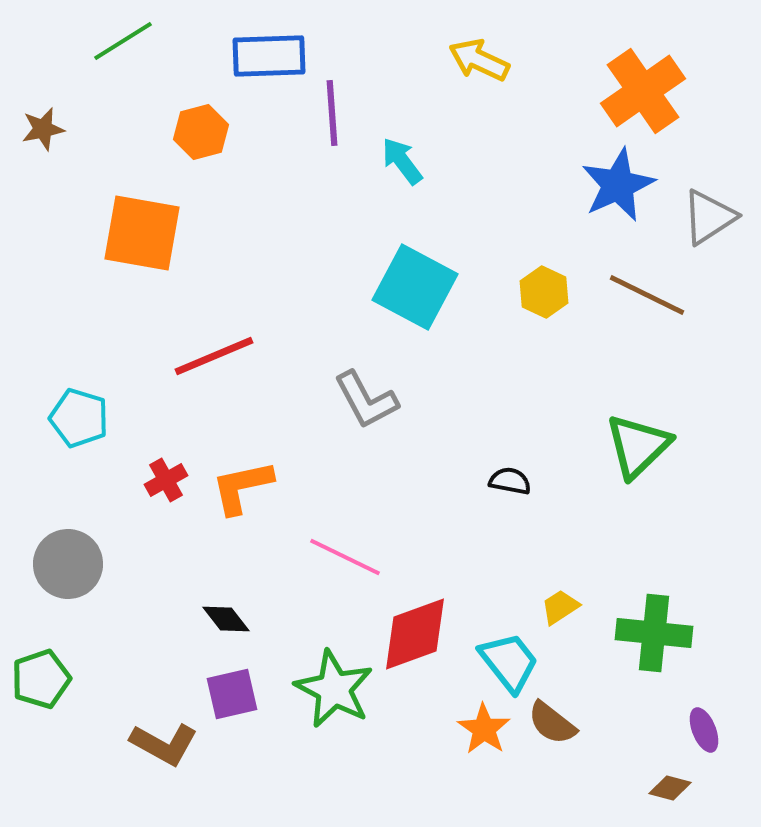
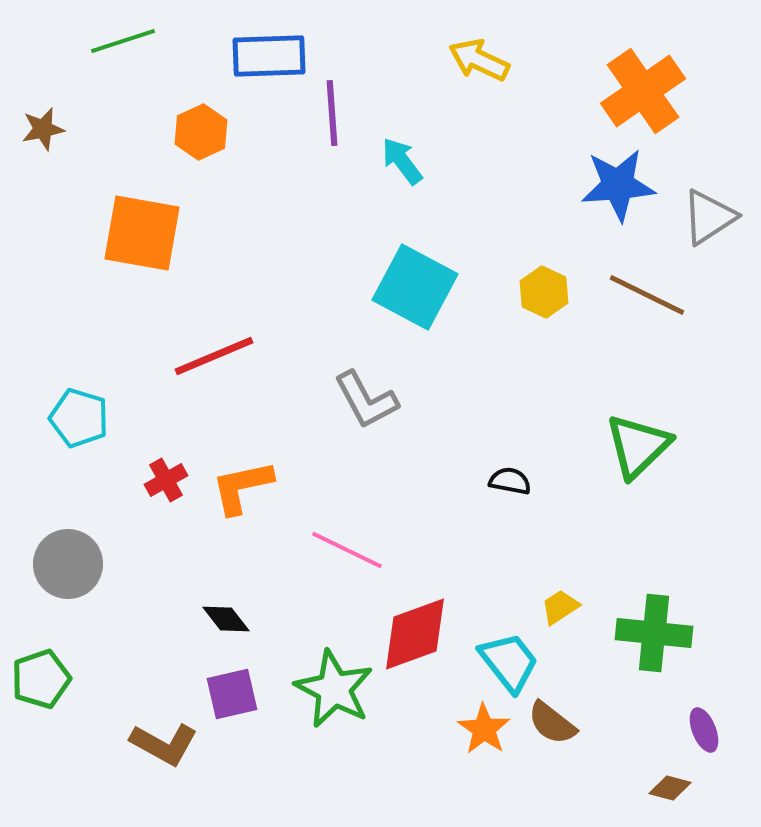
green line: rotated 14 degrees clockwise
orange hexagon: rotated 10 degrees counterclockwise
blue star: rotated 20 degrees clockwise
pink line: moved 2 px right, 7 px up
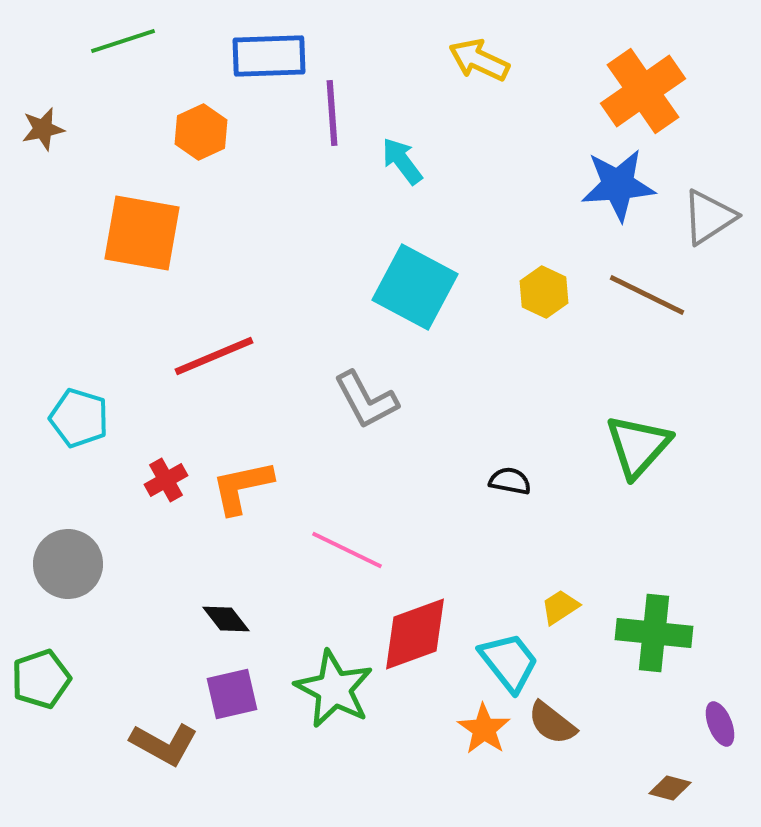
green triangle: rotated 4 degrees counterclockwise
purple ellipse: moved 16 px right, 6 px up
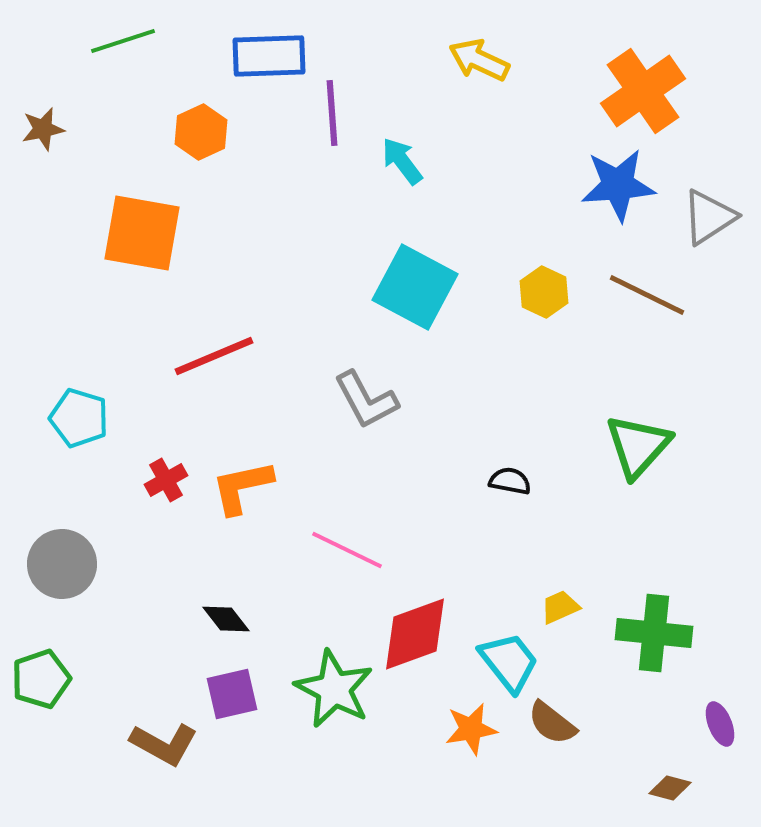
gray circle: moved 6 px left
yellow trapezoid: rotated 9 degrees clockwise
orange star: moved 13 px left; rotated 28 degrees clockwise
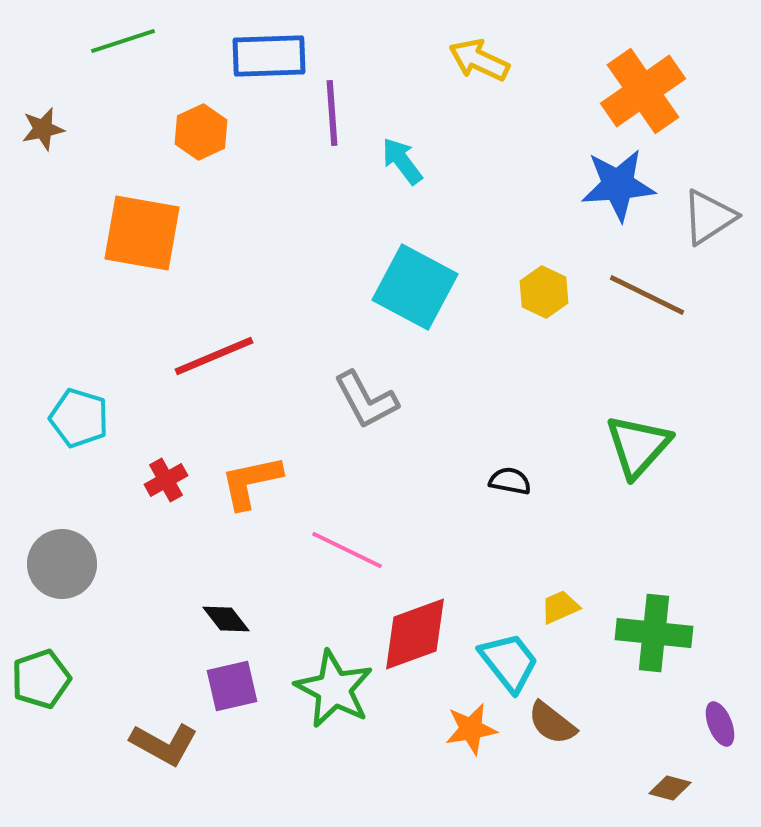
orange L-shape: moved 9 px right, 5 px up
purple square: moved 8 px up
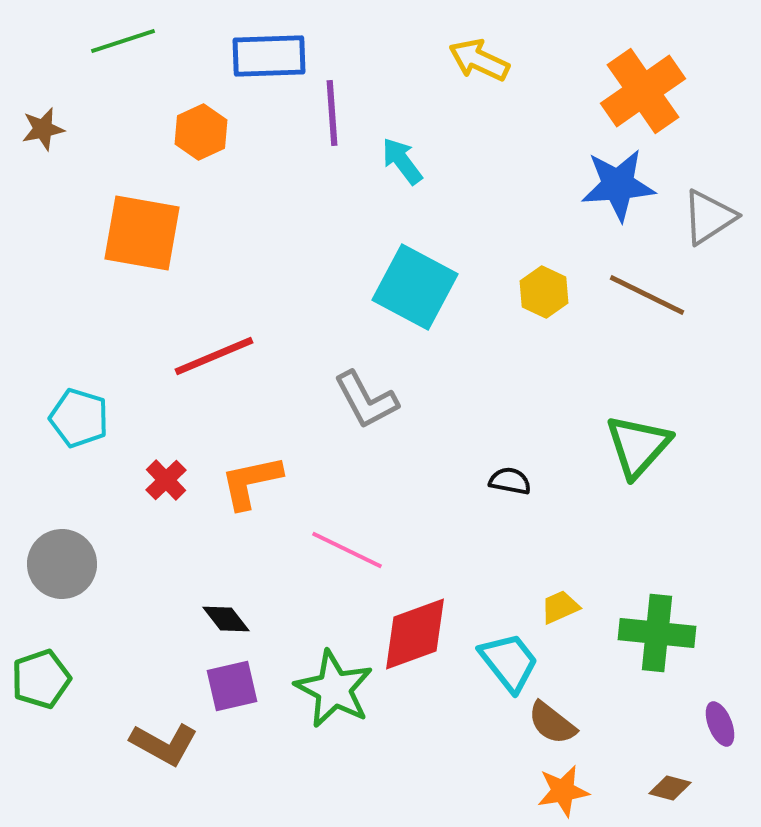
red cross: rotated 15 degrees counterclockwise
green cross: moved 3 px right
orange star: moved 92 px right, 62 px down
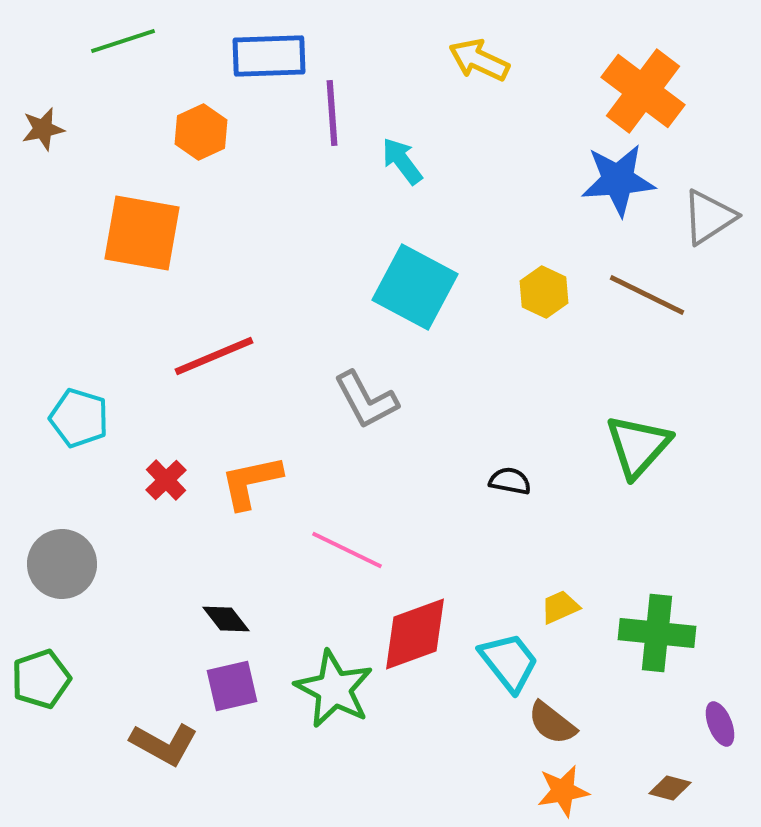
orange cross: rotated 18 degrees counterclockwise
blue star: moved 5 px up
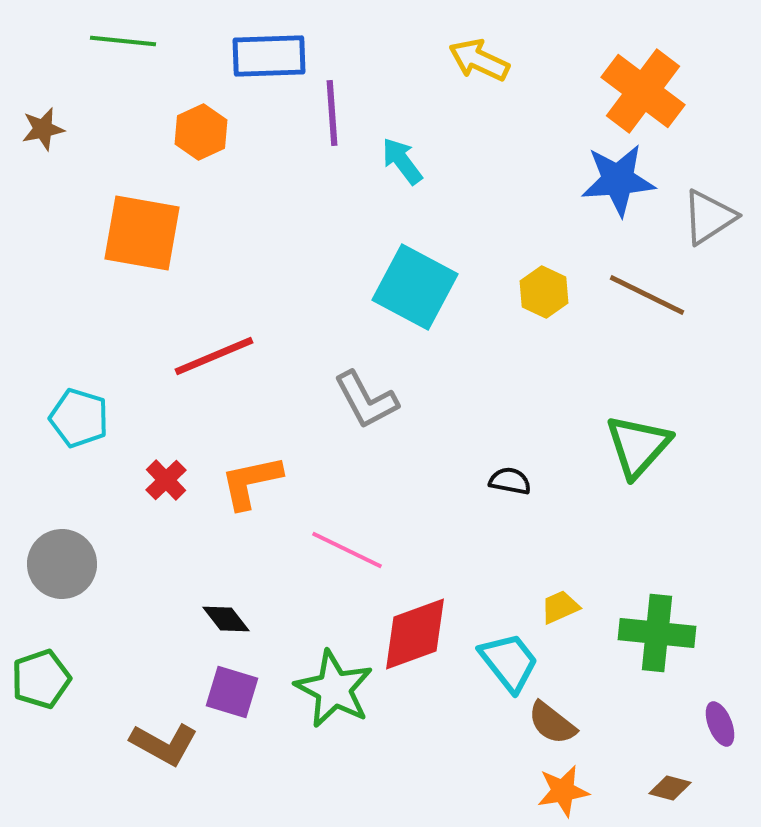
green line: rotated 24 degrees clockwise
purple square: moved 6 px down; rotated 30 degrees clockwise
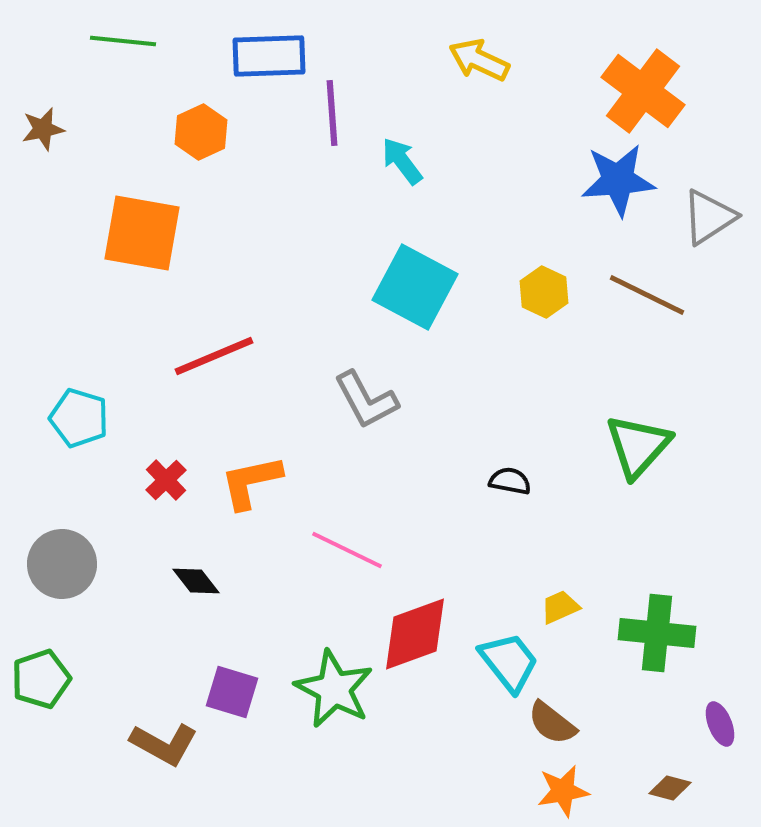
black diamond: moved 30 px left, 38 px up
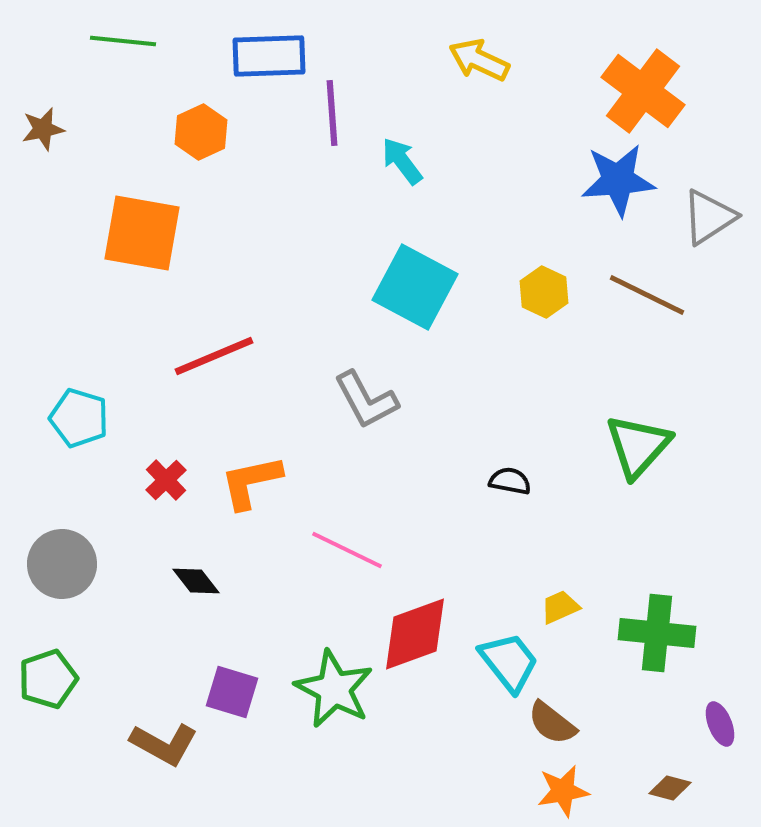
green pentagon: moved 7 px right
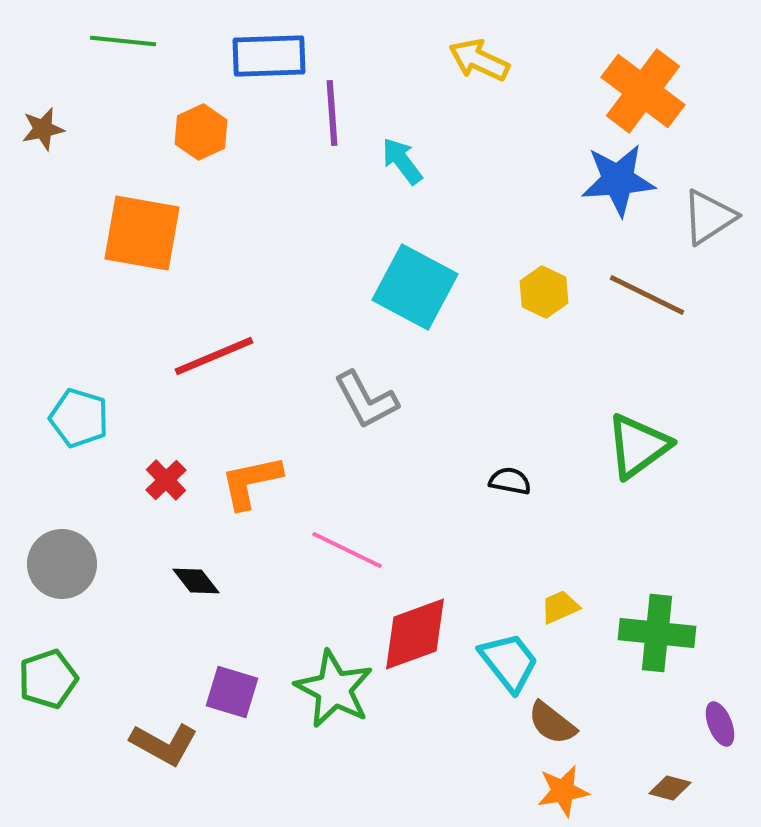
green triangle: rotated 12 degrees clockwise
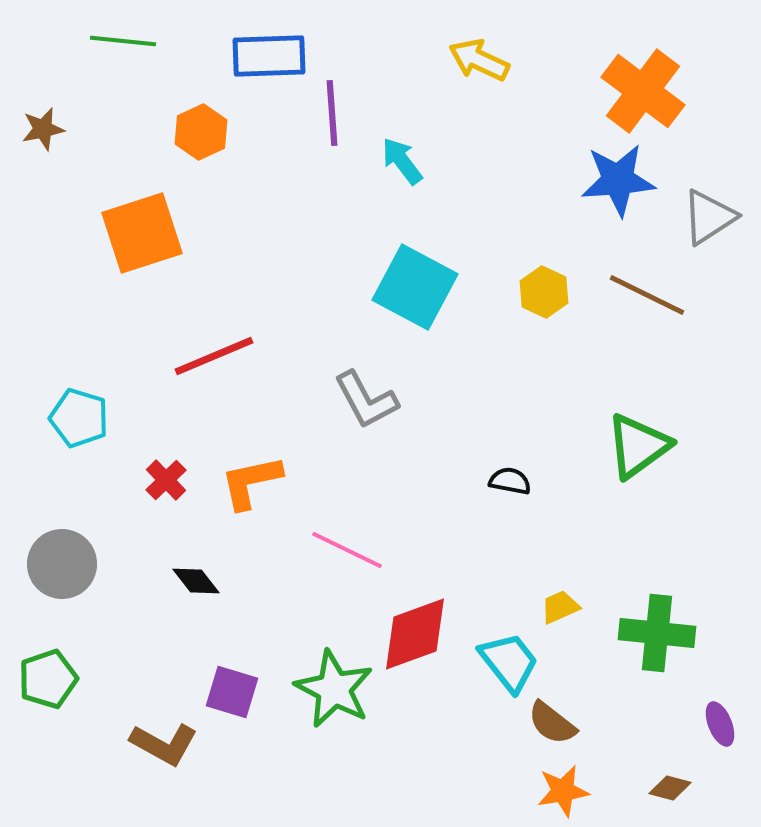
orange square: rotated 28 degrees counterclockwise
